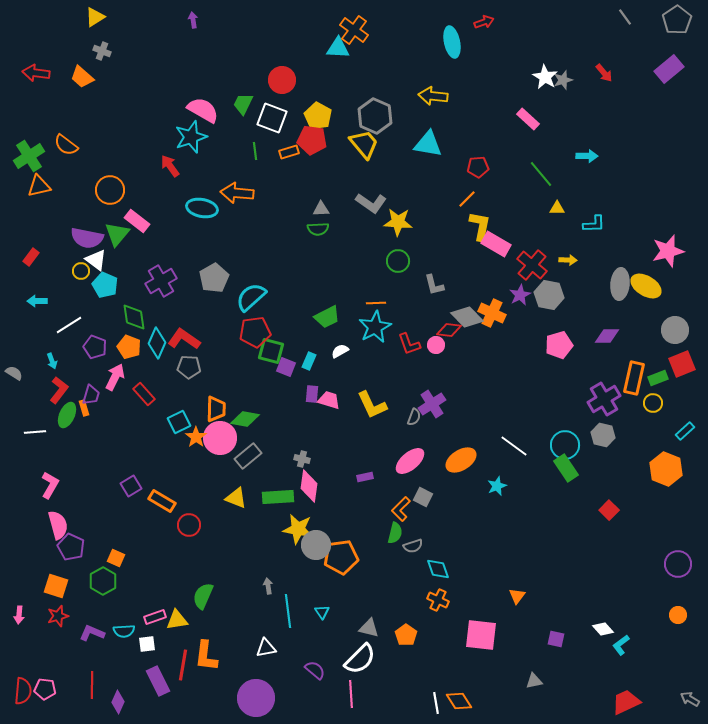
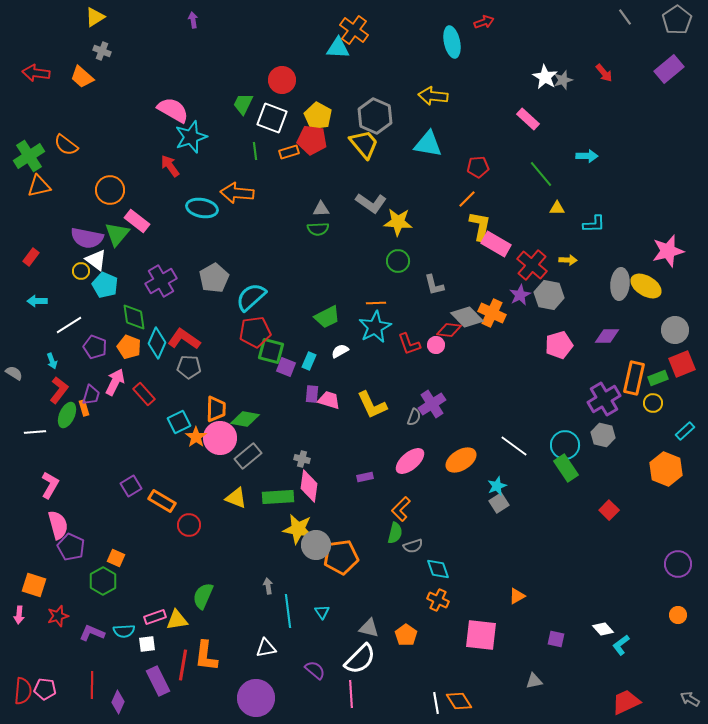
pink semicircle at (203, 110): moved 30 px left
pink arrow at (115, 377): moved 5 px down
gray square at (423, 497): moved 76 px right, 6 px down; rotated 30 degrees clockwise
orange square at (56, 586): moved 22 px left, 1 px up
orange triangle at (517, 596): rotated 24 degrees clockwise
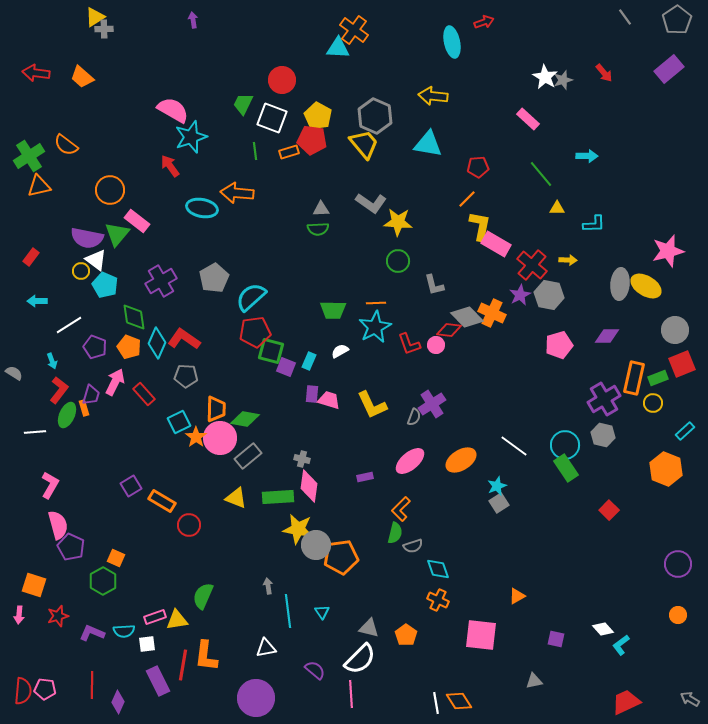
gray cross at (102, 51): moved 2 px right, 22 px up; rotated 24 degrees counterclockwise
green trapezoid at (327, 317): moved 6 px right, 7 px up; rotated 28 degrees clockwise
gray pentagon at (189, 367): moved 3 px left, 9 px down
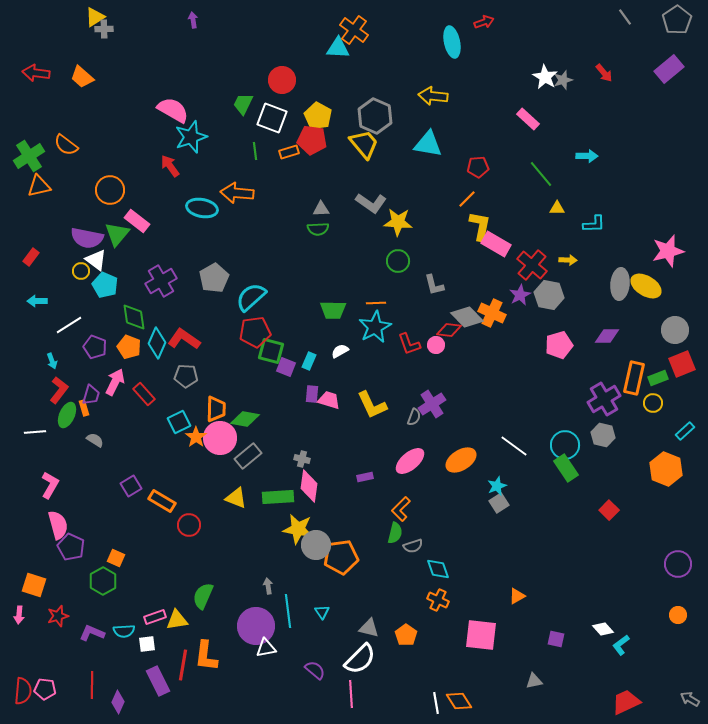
gray semicircle at (14, 373): moved 81 px right, 67 px down
purple circle at (256, 698): moved 72 px up
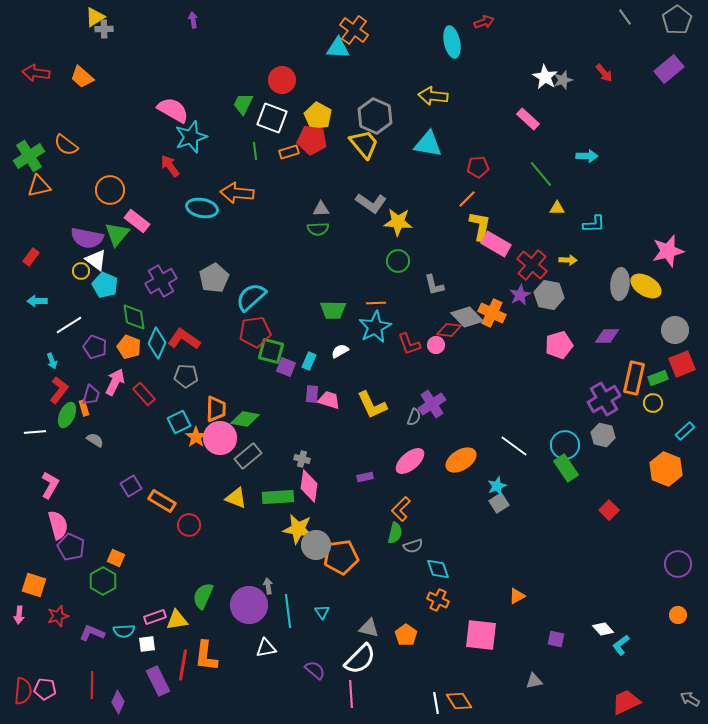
purple circle at (256, 626): moved 7 px left, 21 px up
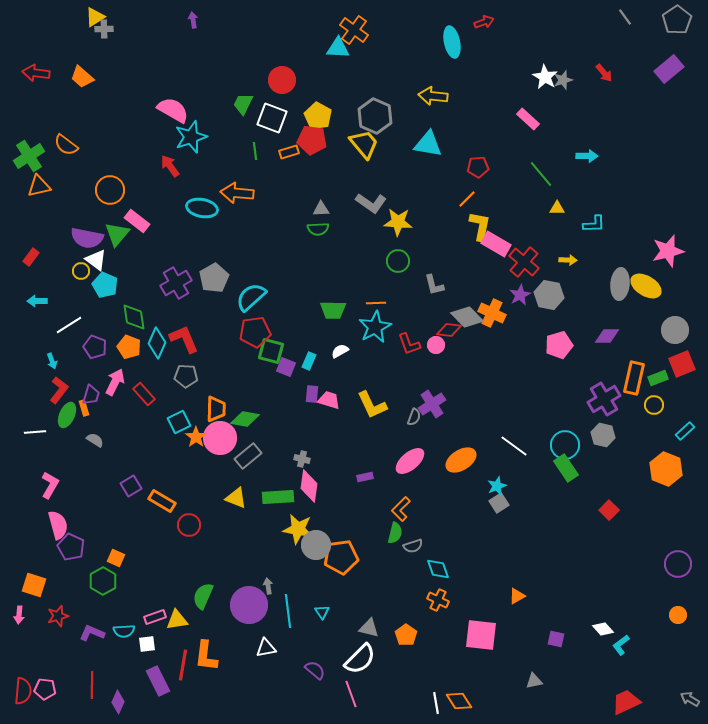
red cross at (532, 265): moved 8 px left, 3 px up
purple cross at (161, 281): moved 15 px right, 2 px down
red L-shape at (184, 339): rotated 32 degrees clockwise
yellow circle at (653, 403): moved 1 px right, 2 px down
pink line at (351, 694): rotated 16 degrees counterclockwise
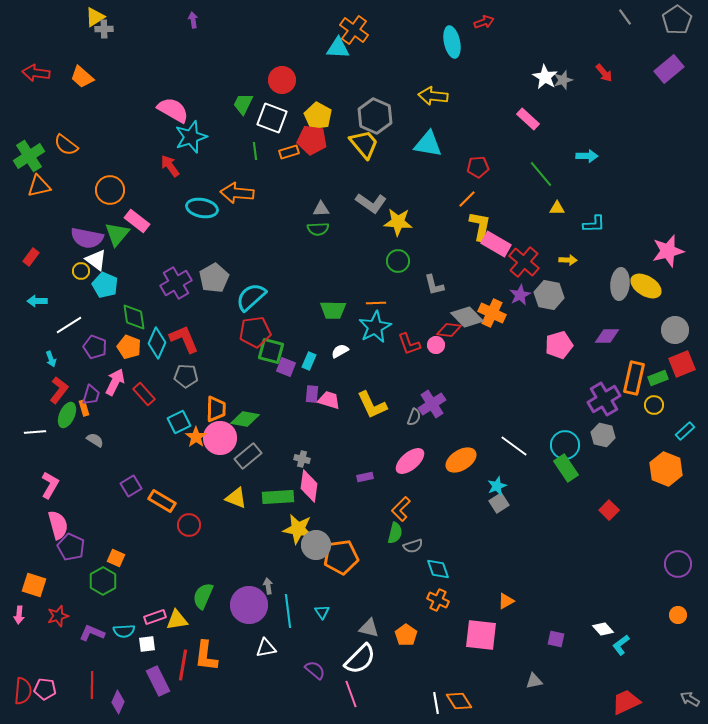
cyan arrow at (52, 361): moved 1 px left, 2 px up
orange triangle at (517, 596): moved 11 px left, 5 px down
